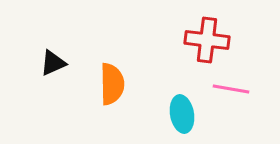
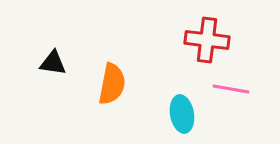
black triangle: rotated 32 degrees clockwise
orange semicircle: rotated 12 degrees clockwise
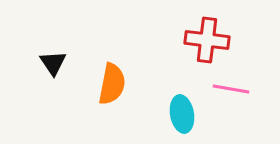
black triangle: rotated 48 degrees clockwise
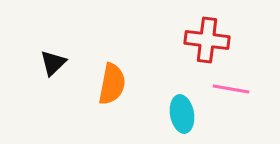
black triangle: rotated 20 degrees clockwise
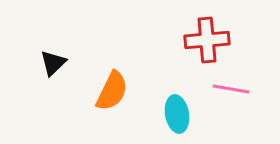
red cross: rotated 12 degrees counterclockwise
orange semicircle: moved 7 px down; rotated 15 degrees clockwise
cyan ellipse: moved 5 px left
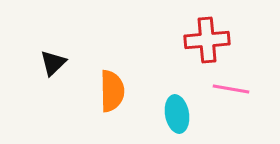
orange semicircle: rotated 27 degrees counterclockwise
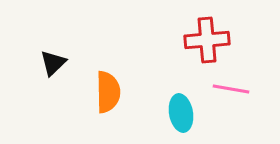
orange semicircle: moved 4 px left, 1 px down
cyan ellipse: moved 4 px right, 1 px up
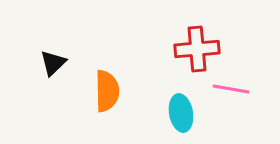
red cross: moved 10 px left, 9 px down
orange semicircle: moved 1 px left, 1 px up
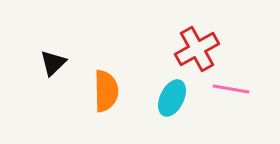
red cross: rotated 24 degrees counterclockwise
orange semicircle: moved 1 px left
cyan ellipse: moved 9 px left, 15 px up; rotated 36 degrees clockwise
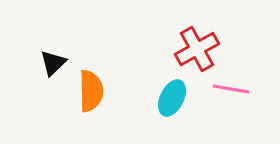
orange semicircle: moved 15 px left
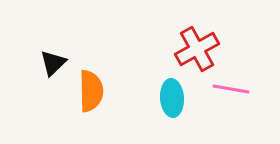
cyan ellipse: rotated 30 degrees counterclockwise
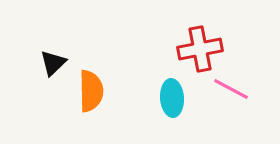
red cross: moved 3 px right; rotated 18 degrees clockwise
pink line: rotated 18 degrees clockwise
